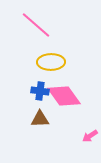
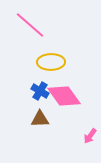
pink line: moved 6 px left
blue cross: rotated 24 degrees clockwise
pink arrow: rotated 21 degrees counterclockwise
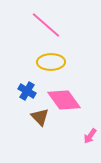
pink line: moved 16 px right
blue cross: moved 13 px left
pink diamond: moved 4 px down
brown triangle: moved 2 px up; rotated 48 degrees clockwise
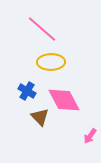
pink line: moved 4 px left, 4 px down
pink diamond: rotated 8 degrees clockwise
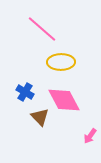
yellow ellipse: moved 10 px right
blue cross: moved 2 px left, 1 px down
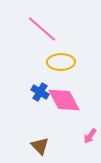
blue cross: moved 15 px right
brown triangle: moved 29 px down
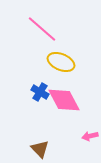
yellow ellipse: rotated 24 degrees clockwise
pink arrow: rotated 42 degrees clockwise
brown triangle: moved 3 px down
